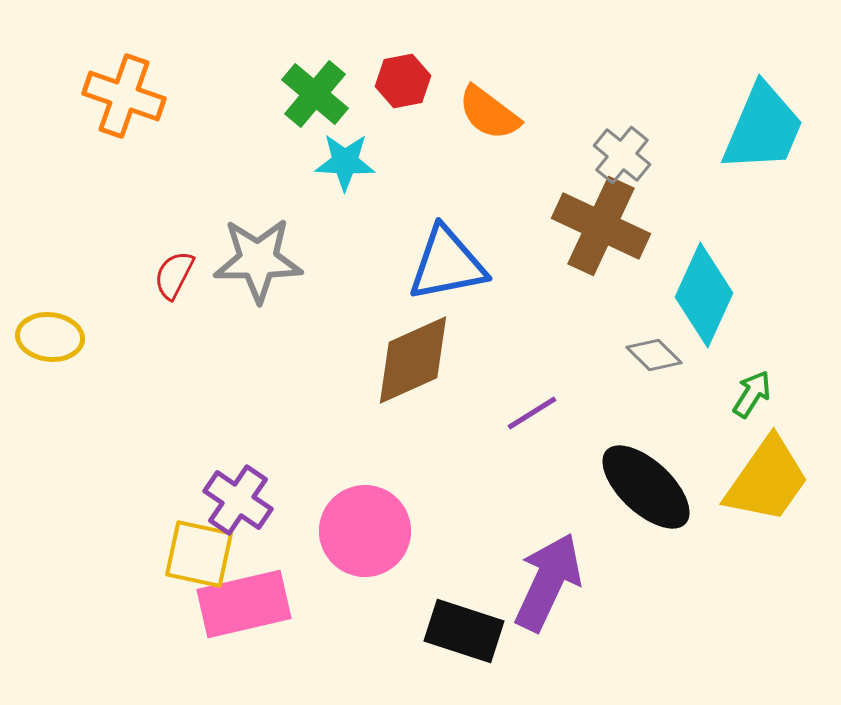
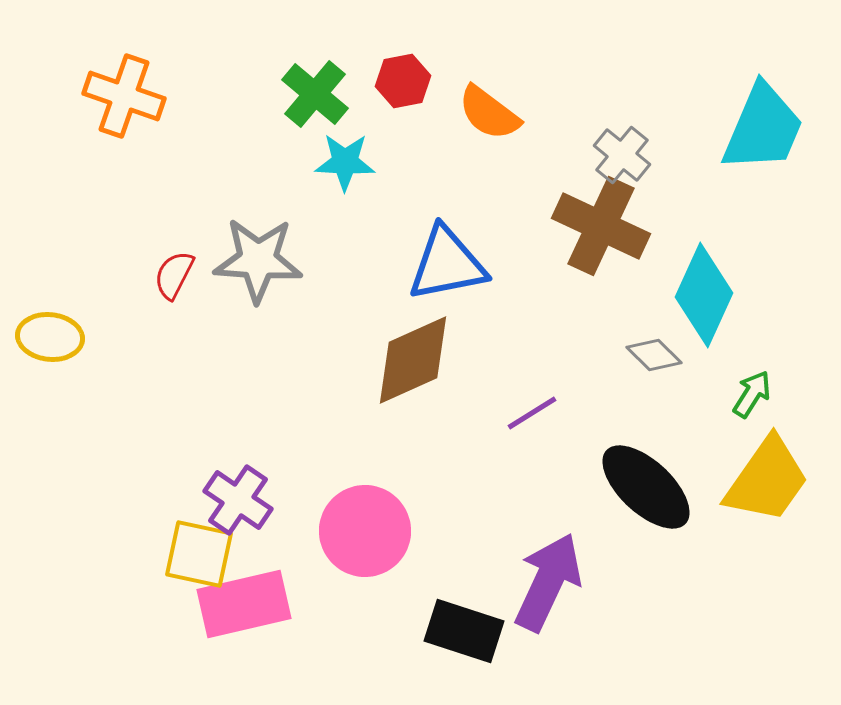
gray star: rotated 4 degrees clockwise
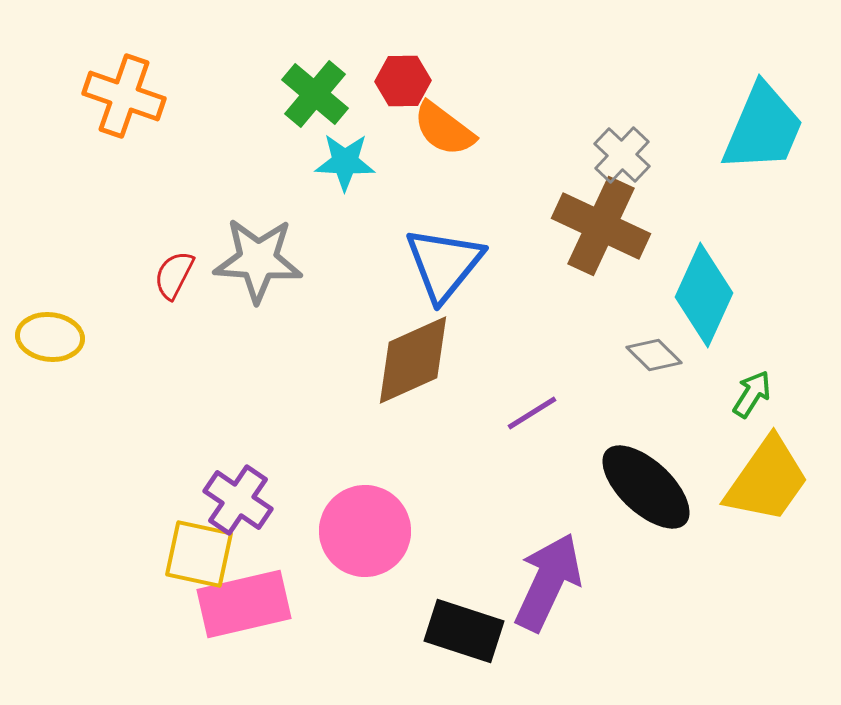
red hexagon: rotated 10 degrees clockwise
orange semicircle: moved 45 px left, 16 px down
gray cross: rotated 4 degrees clockwise
blue triangle: moved 3 px left; rotated 40 degrees counterclockwise
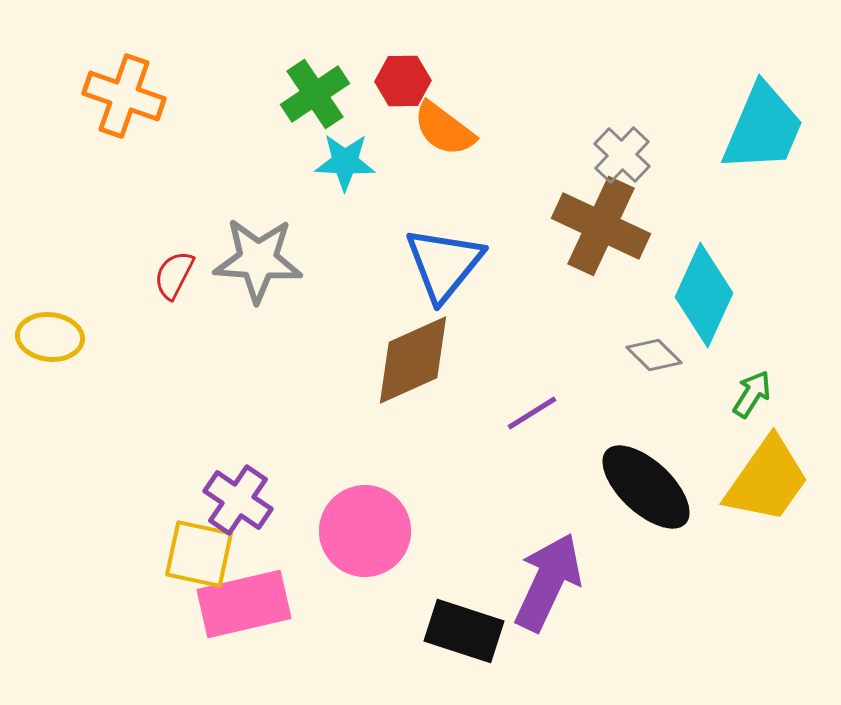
green cross: rotated 16 degrees clockwise
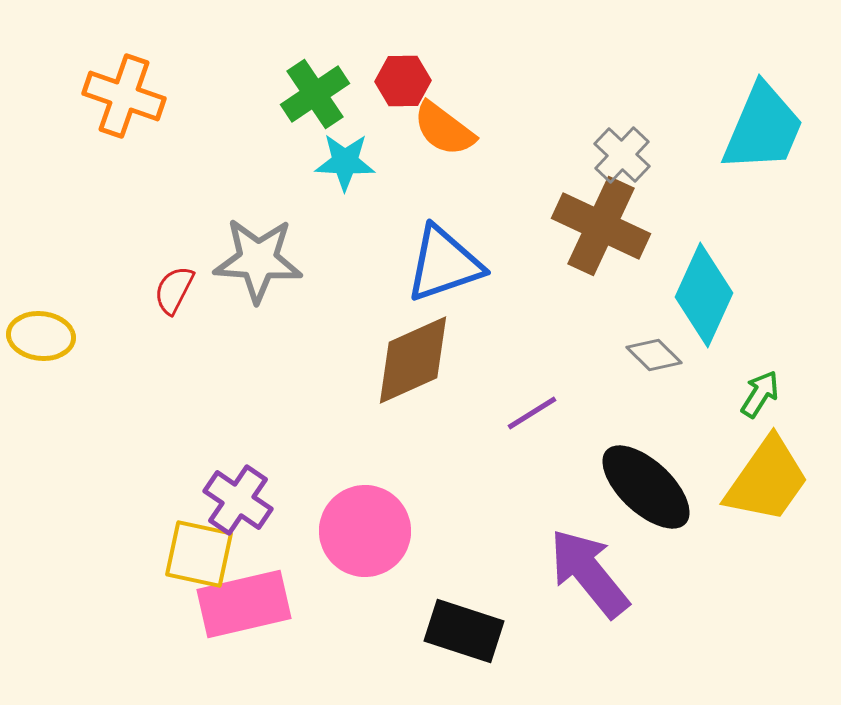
blue triangle: rotated 32 degrees clockwise
red semicircle: moved 15 px down
yellow ellipse: moved 9 px left, 1 px up
green arrow: moved 8 px right
purple arrow: moved 41 px right, 9 px up; rotated 64 degrees counterclockwise
